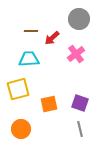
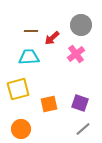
gray circle: moved 2 px right, 6 px down
cyan trapezoid: moved 2 px up
gray line: moved 3 px right; rotated 63 degrees clockwise
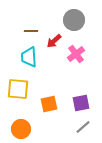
gray circle: moved 7 px left, 5 px up
red arrow: moved 2 px right, 3 px down
cyan trapezoid: rotated 90 degrees counterclockwise
yellow square: rotated 20 degrees clockwise
purple square: moved 1 px right; rotated 30 degrees counterclockwise
gray line: moved 2 px up
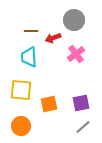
red arrow: moved 1 px left, 3 px up; rotated 21 degrees clockwise
yellow square: moved 3 px right, 1 px down
orange circle: moved 3 px up
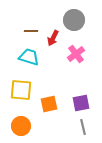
red arrow: rotated 42 degrees counterclockwise
cyan trapezoid: rotated 110 degrees clockwise
gray line: rotated 63 degrees counterclockwise
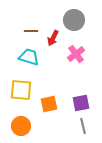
gray line: moved 1 px up
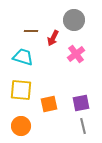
cyan trapezoid: moved 6 px left
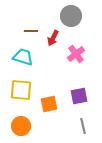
gray circle: moved 3 px left, 4 px up
purple square: moved 2 px left, 7 px up
